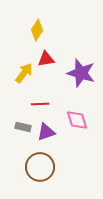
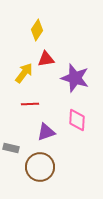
purple star: moved 6 px left, 5 px down
red line: moved 10 px left
pink diamond: rotated 20 degrees clockwise
gray rectangle: moved 12 px left, 21 px down
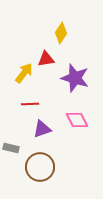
yellow diamond: moved 24 px right, 3 px down
pink diamond: rotated 30 degrees counterclockwise
purple triangle: moved 4 px left, 3 px up
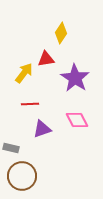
purple star: rotated 16 degrees clockwise
brown circle: moved 18 px left, 9 px down
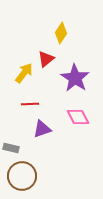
red triangle: rotated 30 degrees counterclockwise
pink diamond: moved 1 px right, 3 px up
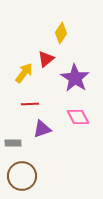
gray rectangle: moved 2 px right, 5 px up; rotated 14 degrees counterclockwise
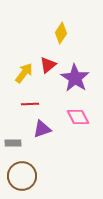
red triangle: moved 2 px right, 6 px down
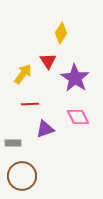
red triangle: moved 4 px up; rotated 24 degrees counterclockwise
yellow arrow: moved 1 px left, 1 px down
purple triangle: moved 3 px right
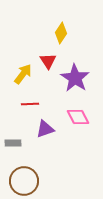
brown circle: moved 2 px right, 5 px down
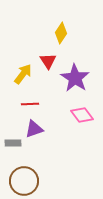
pink diamond: moved 4 px right, 2 px up; rotated 10 degrees counterclockwise
purple triangle: moved 11 px left
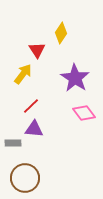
red triangle: moved 11 px left, 11 px up
red line: moved 1 px right, 2 px down; rotated 42 degrees counterclockwise
pink diamond: moved 2 px right, 2 px up
purple triangle: rotated 24 degrees clockwise
brown circle: moved 1 px right, 3 px up
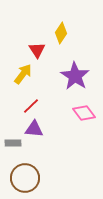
purple star: moved 2 px up
